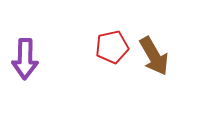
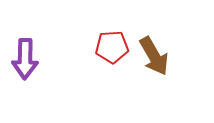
red pentagon: rotated 8 degrees clockwise
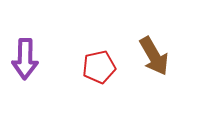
red pentagon: moved 13 px left, 20 px down; rotated 8 degrees counterclockwise
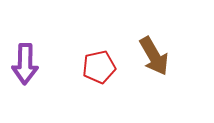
purple arrow: moved 5 px down
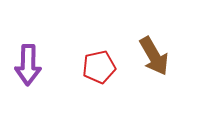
purple arrow: moved 3 px right, 1 px down
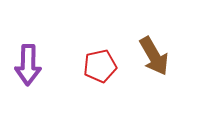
red pentagon: moved 1 px right, 1 px up
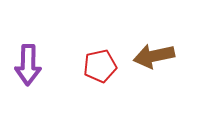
brown arrow: rotated 108 degrees clockwise
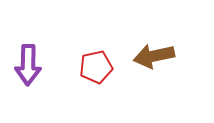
red pentagon: moved 4 px left, 1 px down
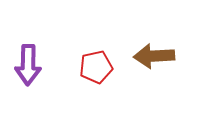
brown arrow: rotated 9 degrees clockwise
